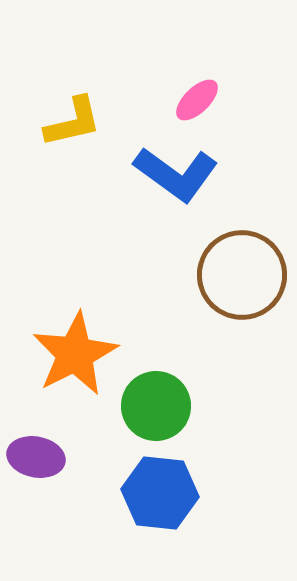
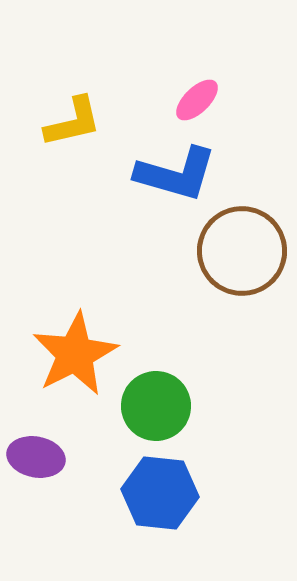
blue L-shape: rotated 20 degrees counterclockwise
brown circle: moved 24 px up
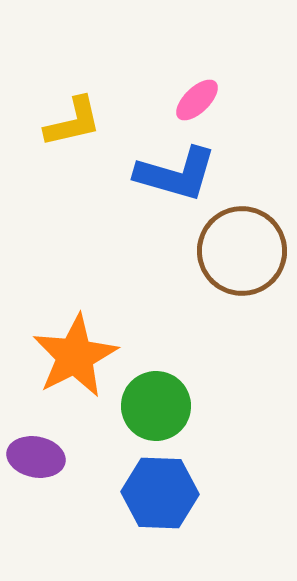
orange star: moved 2 px down
blue hexagon: rotated 4 degrees counterclockwise
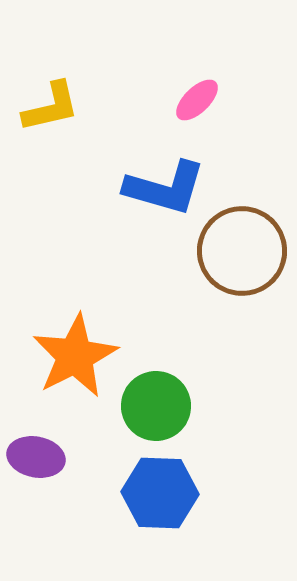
yellow L-shape: moved 22 px left, 15 px up
blue L-shape: moved 11 px left, 14 px down
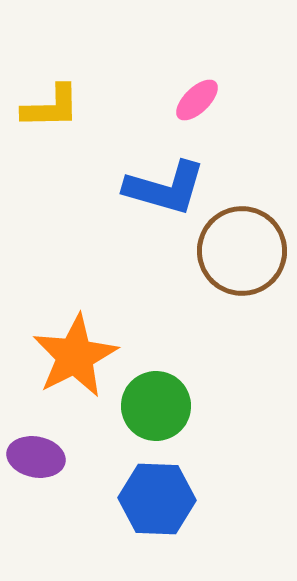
yellow L-shape: rotated 12 degrees clockwise
blue hexagon: moved 3 px left, 6 px down
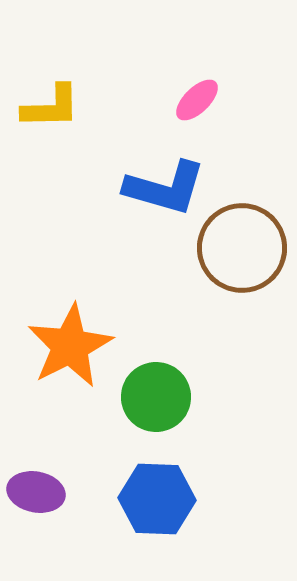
brown circle: moved 3 px up
orange star: moved 5 px left, 10 px up
green circle: moved 9 px up
purple ellipse: moved 35 px down
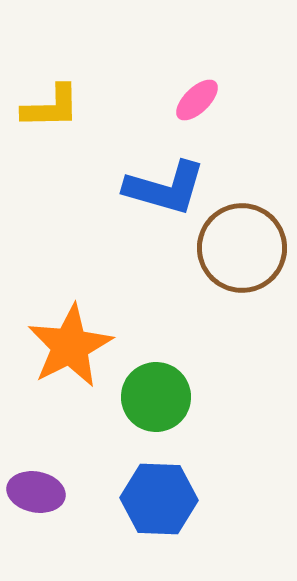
blue hexagon: moved 2 px right
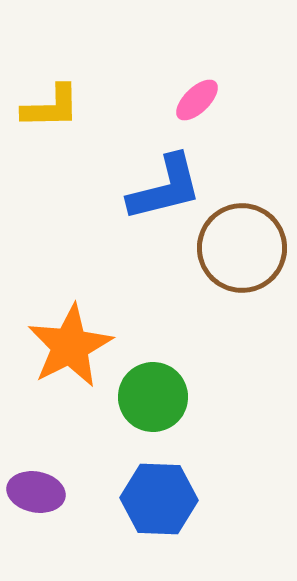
blue L-shape: rotated 30 degrees counterclockwise
green circle: moved 3 px left
